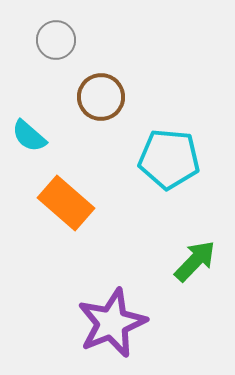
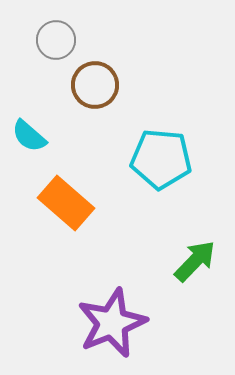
brown circle: moved 6 px left, 12 px up
cyan pentagon: moved 8 px left
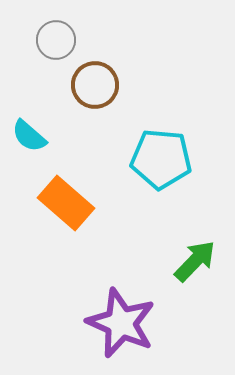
purple star: moved 9 px right; rotated 26 degrees counterclockwise
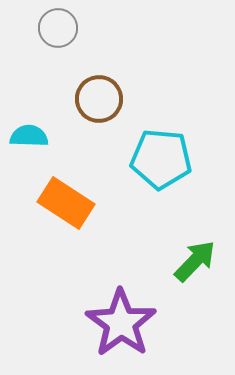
gray circle: moved 2 px right, 12 px up
brown circle: moved 4 px right, 14 px down
cyan semicircle: rotated 141 degrees clockwise
orange rectangle: rotated 8 degrees counterclockwise
purple star: rotated 12 degrees clockwise
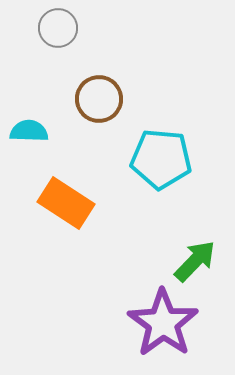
cyan semicircle: moved 5 px up
purple star: moved 42 px right
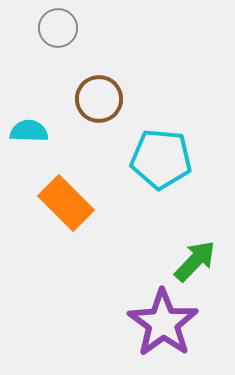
orange rectangle: rotated 12 degrees clockwise
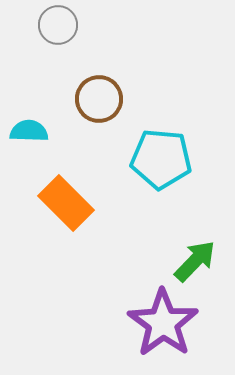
gray circle: moved 3 px up
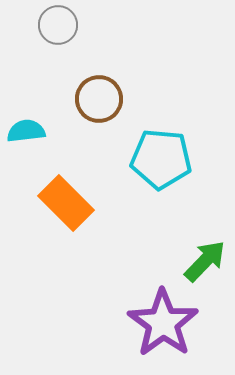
cyan semicircle: moved 3 px left; rotated 9 degrees counterclockwise
green arrow: moved 10 px right
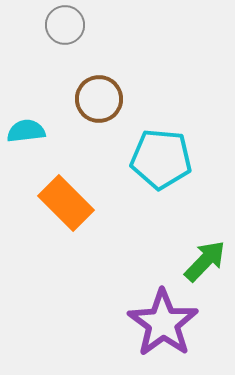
gray circle: moved 7 px right
